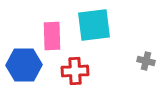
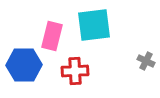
pink rectangle: rotated 16 degrees clockwise
gray cross: rotated 12 degrees clockwise
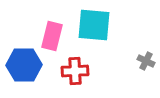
cyan square: rotated 12 degrees clockwise
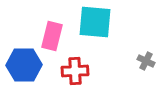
cyan square: moved 1 px right, 3 px up
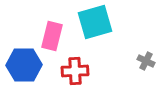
cyan square: rotated 21 degrees counterclockwise
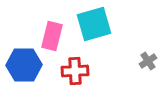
cyan square: moved 1 px left, 2 px down
gray cross: moved 2 px right; rotated 30 degrees clockwise
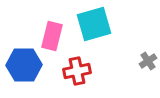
red cross: moved 2 px right; rotated 8 degrees counterclockwise
